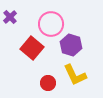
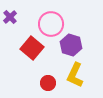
yellow L-shape: rotated 50 degrees clockwise
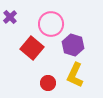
purple hexagon: moved 2 px right
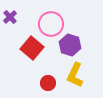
purple hexagon: moved 3 px left
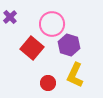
pink circle: moved 1 px right
purple hexagon: moved 1 px left
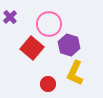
pink circle: moved 3 px left
yellow L-shape: moved 2 px up
red circle: moved 1 px down
